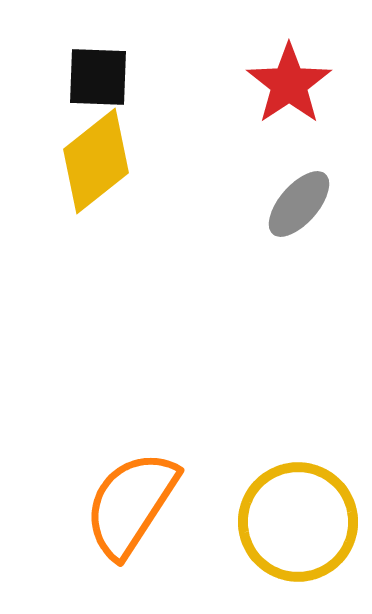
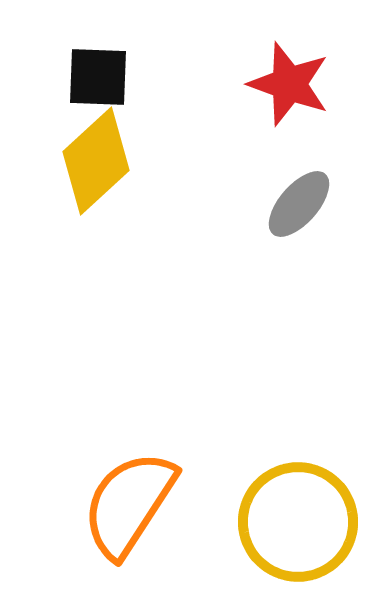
red star: rotated 18 degrees counterclockwise
yellow diamond: rotated 4 degrees counterclockwise
orange semicircle: moved 2 px left
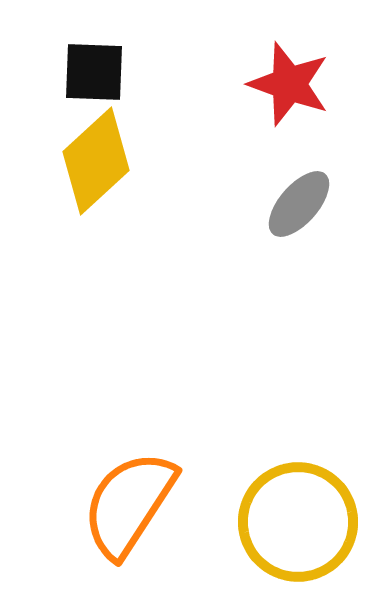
black square: moved 4 px left, 5 px up
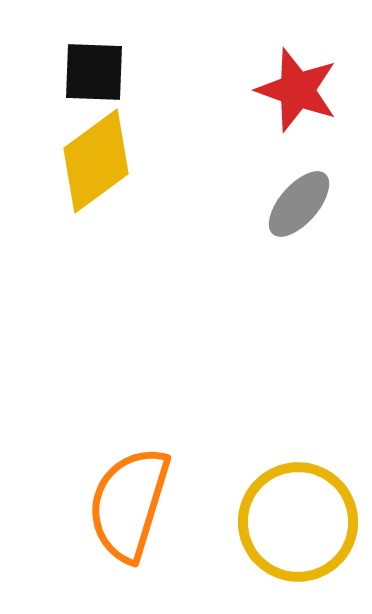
red star: moved 8 px right, 6 px down
yellow diamond: rotated 6 degrees clockwise
orange semicircle: rotated 16 degrees counterclockwise
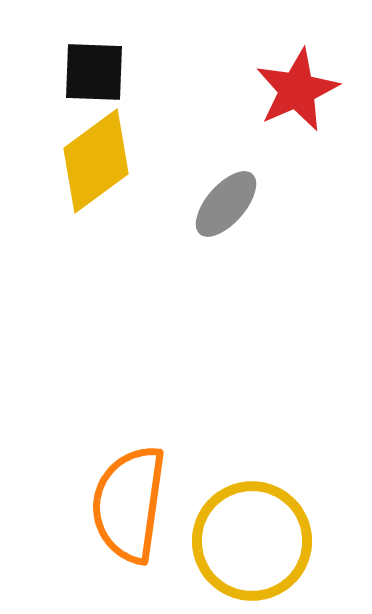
red star: rotated 28 degrees clockwise
gray ellipse: moved 73 px left
orange semicircle: rotated 9 degrees counterclockwise
yellow circle: moved 46 px left, 19 px down
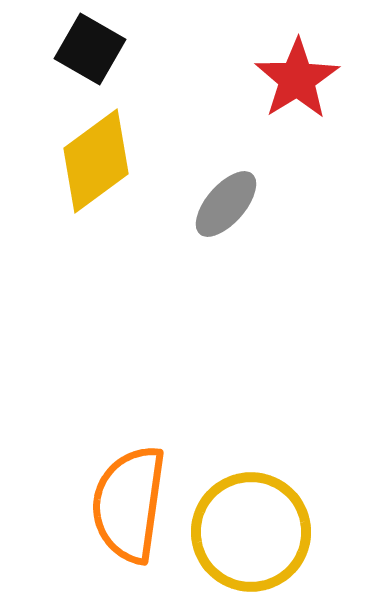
black square: moved 4 px left, 23 px up; rotated 28 degrees clockwise
red star: moved 11 px up; rotated 8 degrees counterclockwise
yellow circle: moved 1 px left, 9 px up
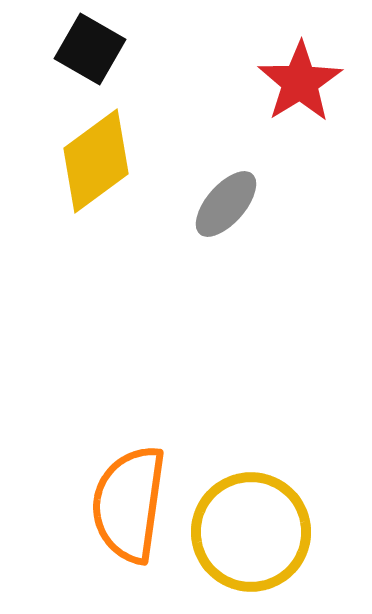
red star: moved 3 px right, 3 px down
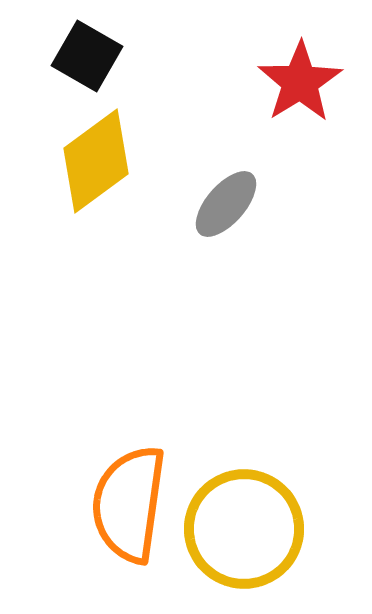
black square: moved 3 px left, 7 px down
yellow circle: moved 7 px left, 3 px up
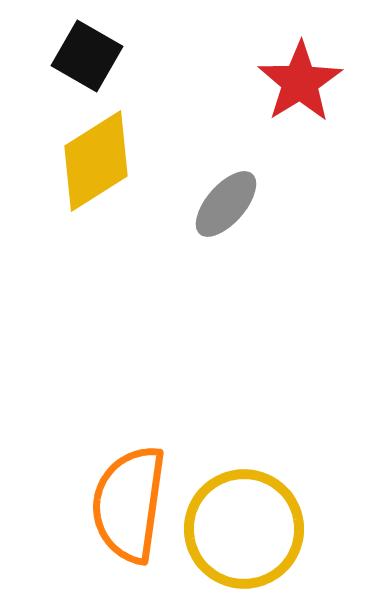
yellow diamond: rotated 4 degrees clockwise
